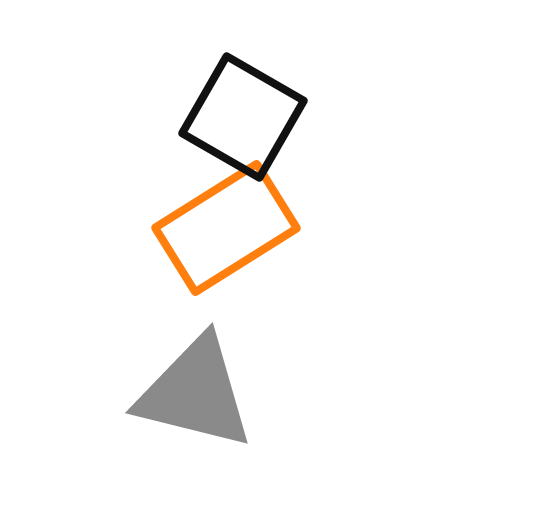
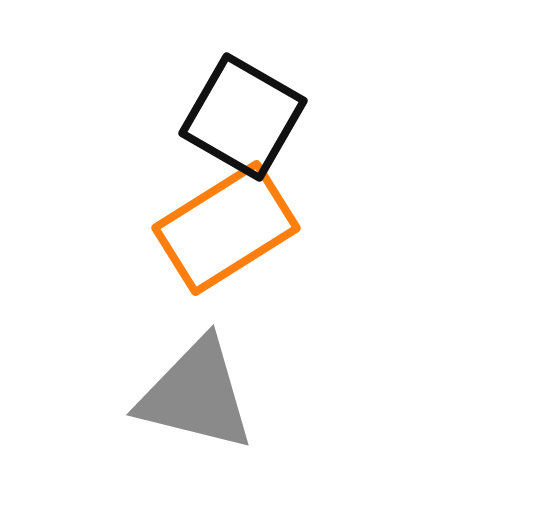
gray triangle: moved 1 px right, 2 px down
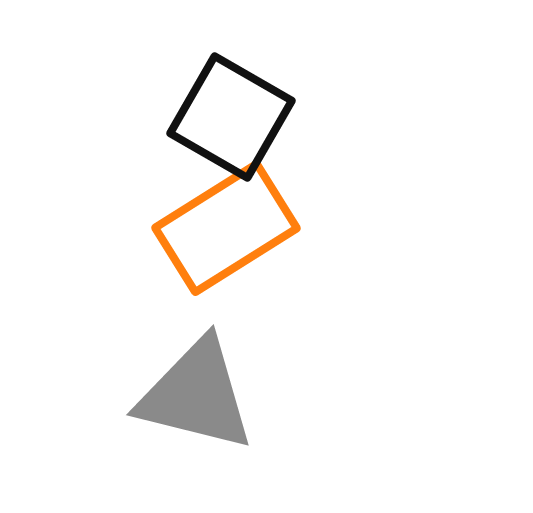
black square: moved 12 px left
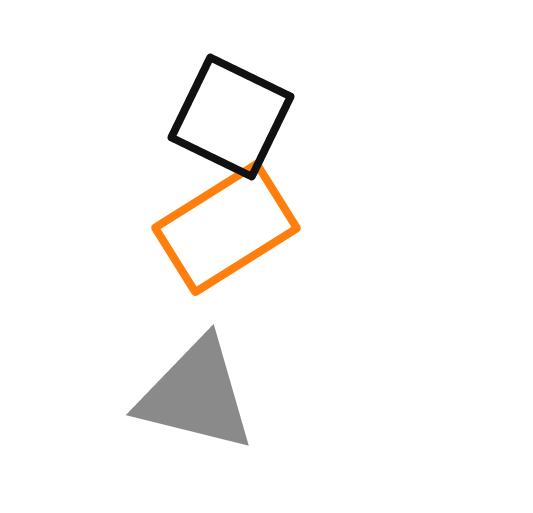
black square: rotated 4 degrees counterclockwise
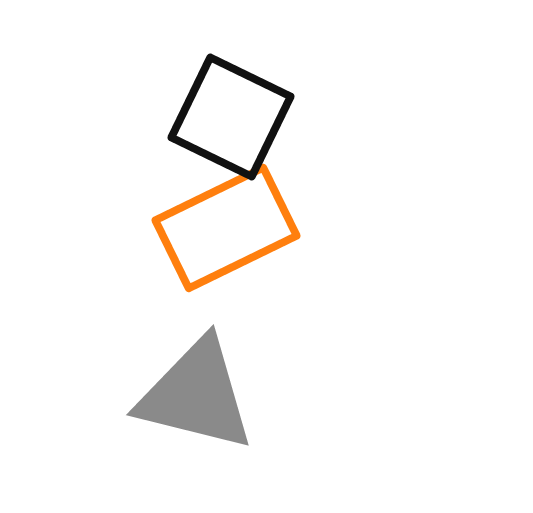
orange rectangle: rotated 6 degrees clockwise
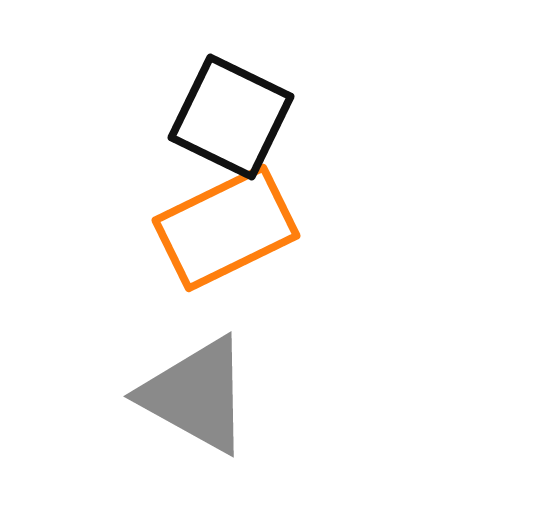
gray triangle: rotated 15 degrees clockwise
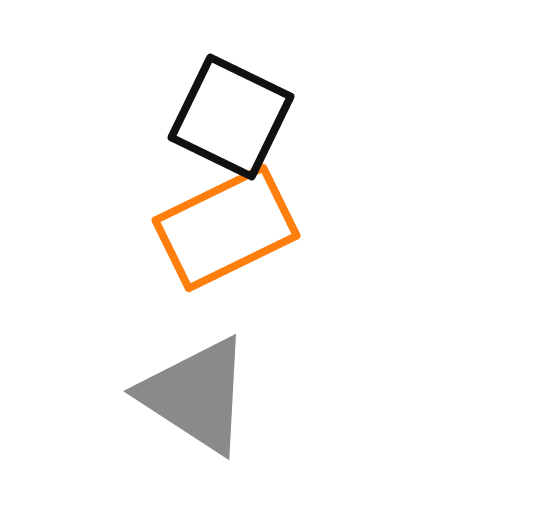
gray triangle: rotated 4 degrees clockwise
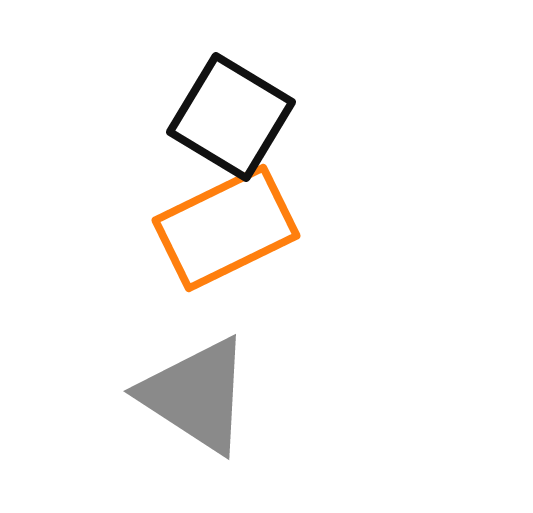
black square: rotated 5 degrees clockwise
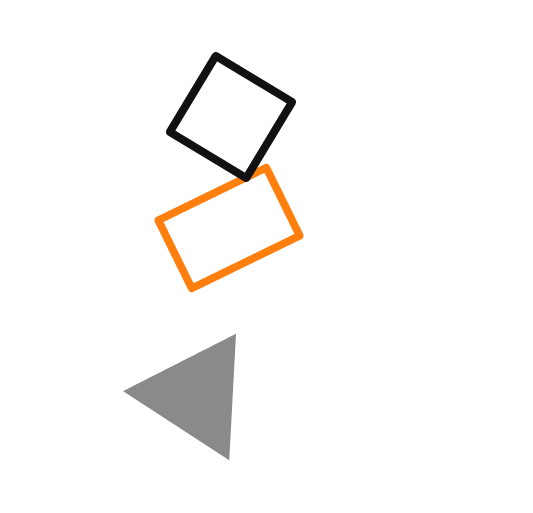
orange rectangle: moved 3 px right
